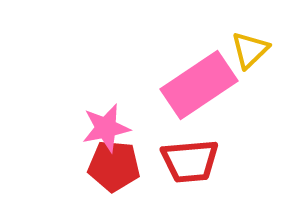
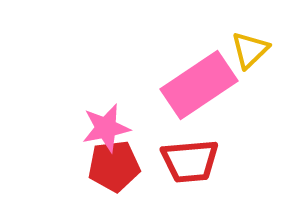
red pentagon: rotated 12 degrees counterclockwise
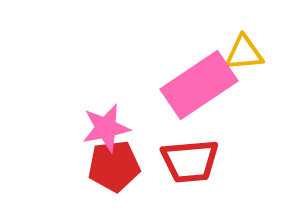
yellow triangle: moved 6 px left, 3 px down; rotated 39 degrees clockwise
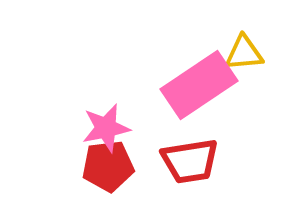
red trapezoid: rotated 4 degrees counterclockwise
red pentagon: moved 6 px left
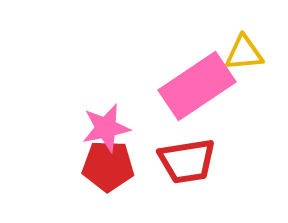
pink rectangle: moved 2 px left, 1 px down
red trapezoid: moved 3 px left
red pentagon: rotated 9 degrees clockwise
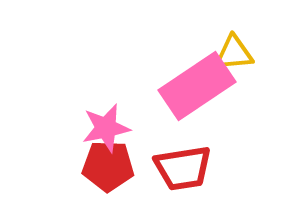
yellow triangle: moved 10 px left
red trapezoid: moved 4 px left, 7 px down
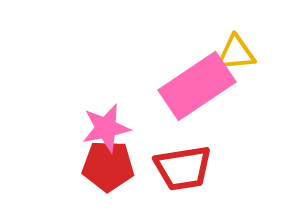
yellow triangle: moved 2 px right
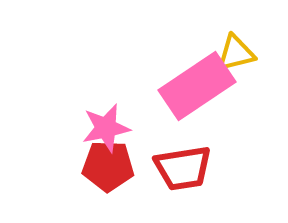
yellow triangle: rotated 9 degrees counterclockwise
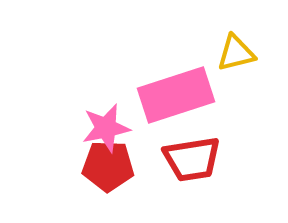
pink rectangle: moved 21 px left, 9 px down; rotated 16 degrees clockwise
red trapezoid: moved 9 px right, 9 px up
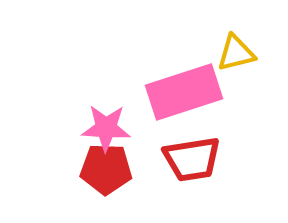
pink rectangle: moved 8 px right, 3 px up
pink star: rotated 15 degrees clockwise
red pentagon: moved 2 px left, 3 px down
